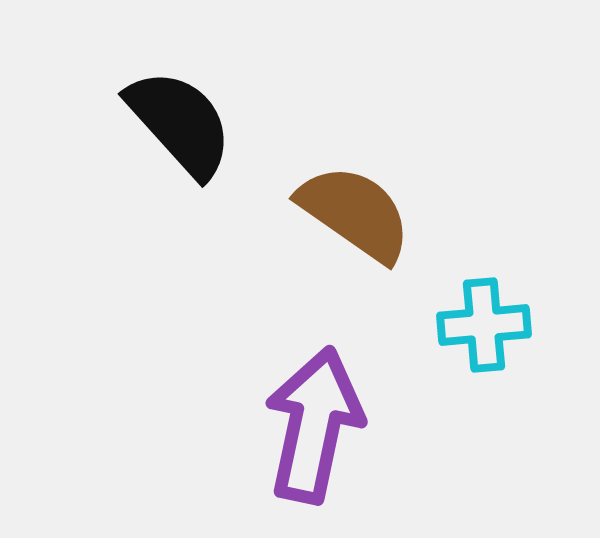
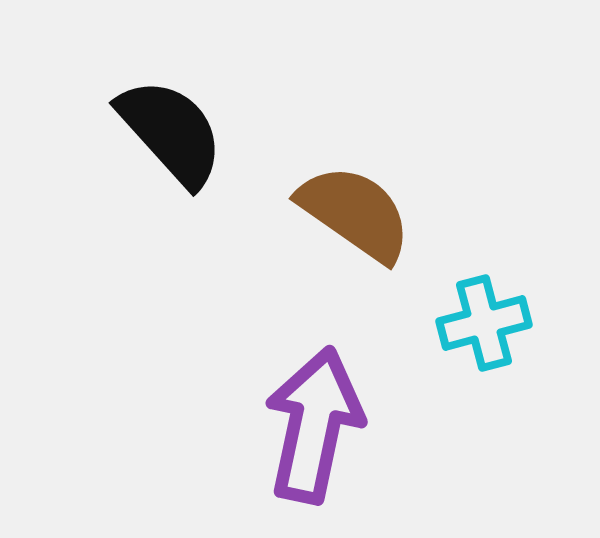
black semicircle: moved 9 px left, 9 px down
cyan cross: moved 2 px up; rotated 10 degrees counterclockwise
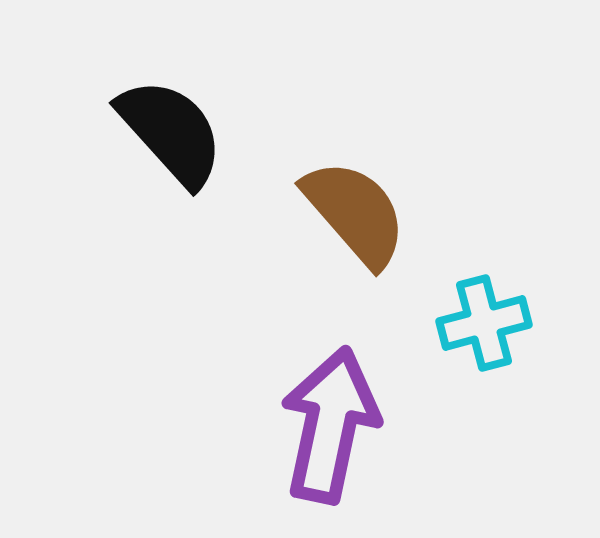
brown semicircle: rotated 14 degrees clockwise
purple arrow: moved 16 px right
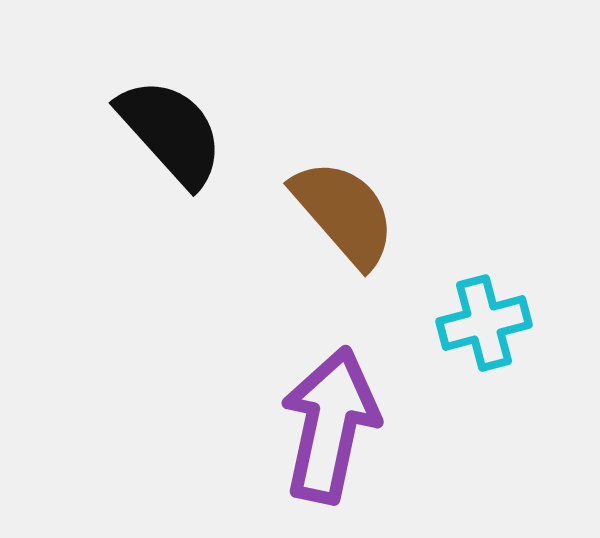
brown semicircle: moved 11 px left
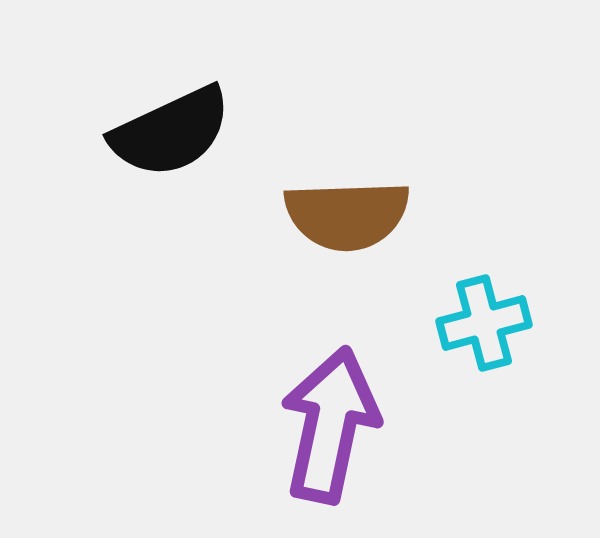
black semicircle: rotated 107 degrees clockwise
brown semicircle: moved 3 px right, 2 px down; rotated 129 degrees clockwise
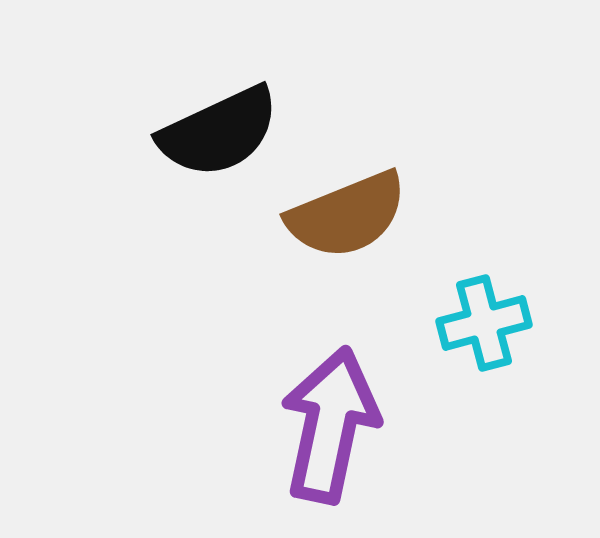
black semicircle: moved 48 px right
brown semicircle: rotated 20 degrees counterclockwise
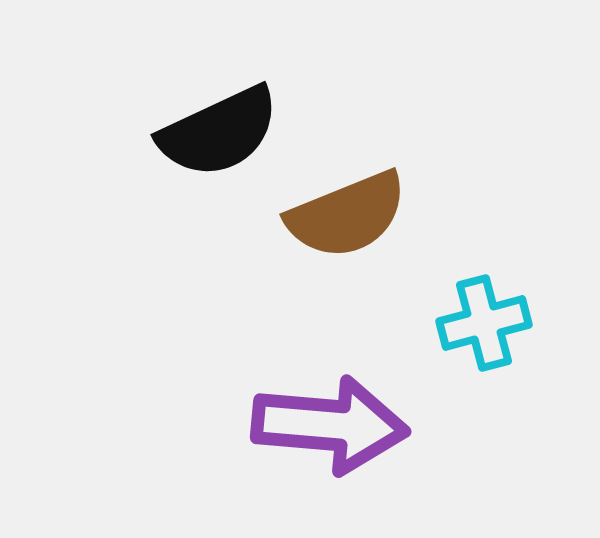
purple arrow: rotated 83 degrees clockwise
